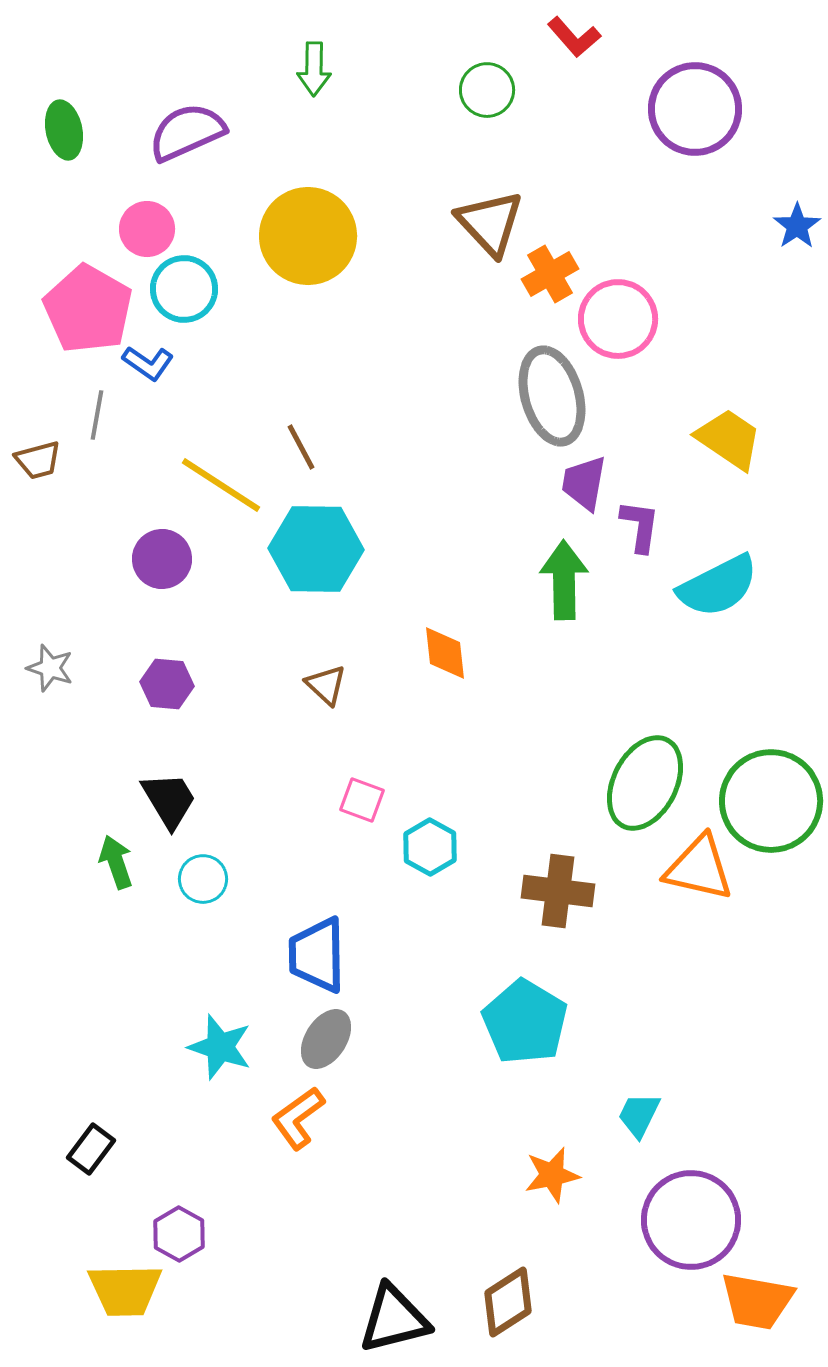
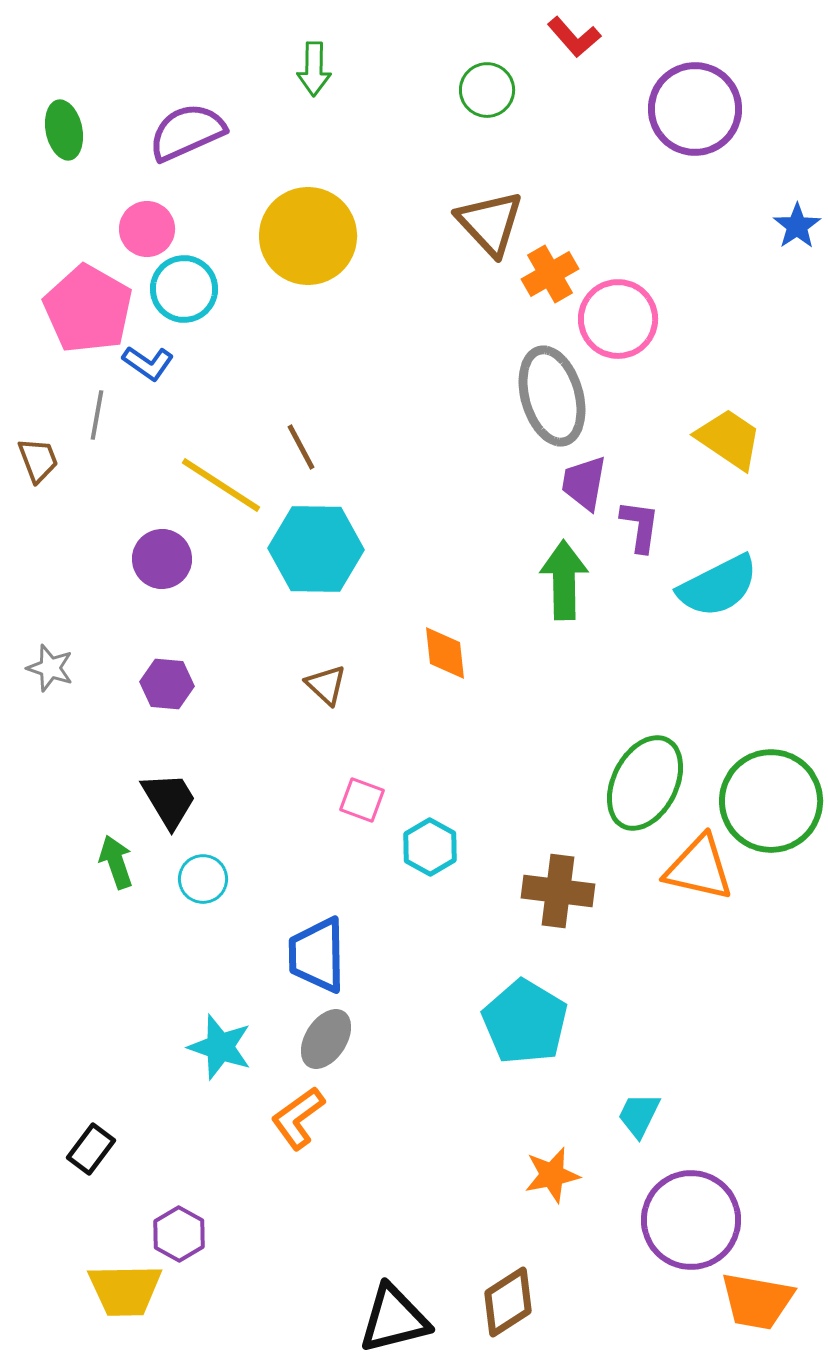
brown trapezoid at (38, 460): rotated 96 degrees counterclockwise
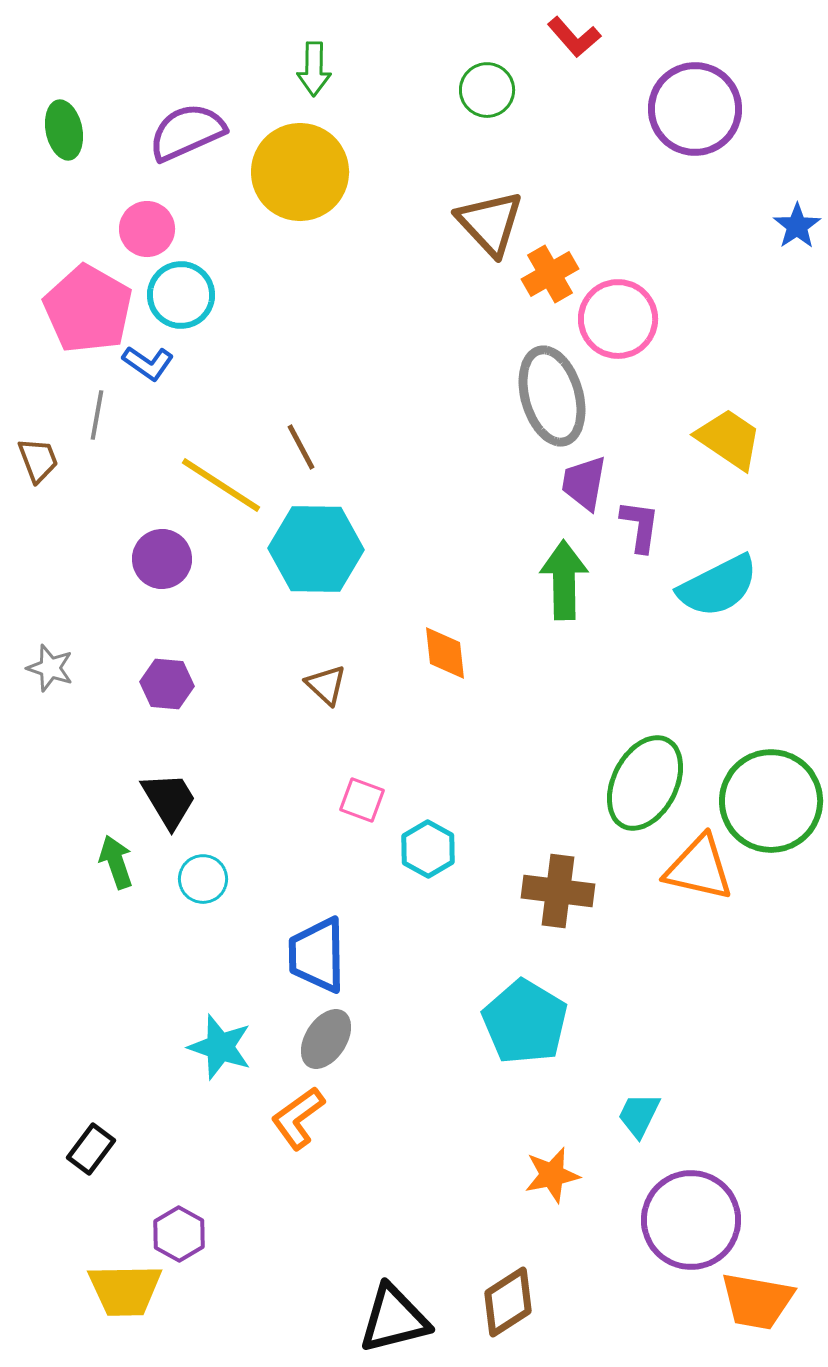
yellow circle at (308, 236): moved 8 px left, 64 px up
cyan circle at (184, 289): moved 3 px left, 6 px down
cyan hexagon at (430, 847): moved 2 px left, 2 px down
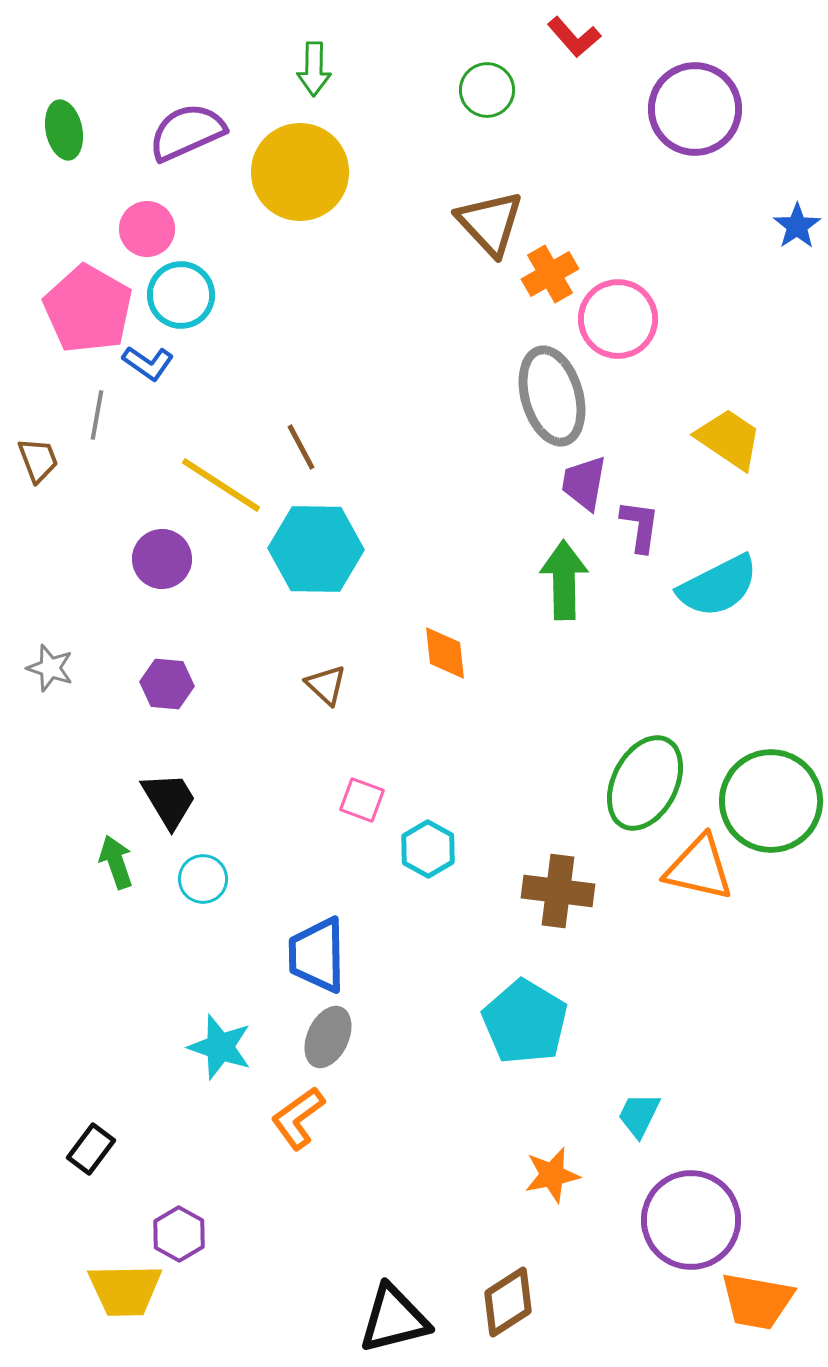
gray ellipse at (326, 1039): moved 2 px right, 2 px up; rotated 8 degrees counterclockwise
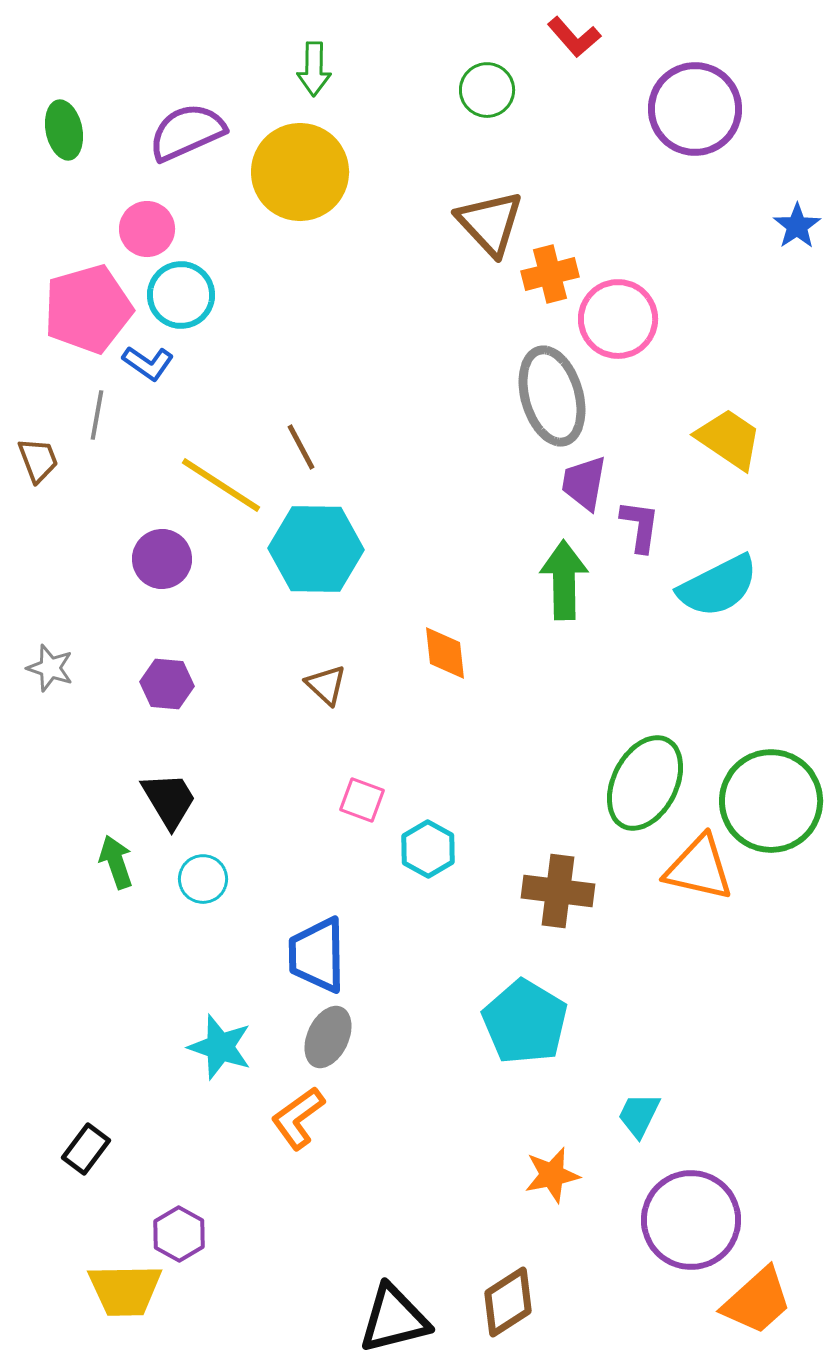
orange cross at (550, 274): rotated 16 degrees clockwise
pink pentagon at (88, 309): rotated 26 degrees clockwise
black rectangle at (91, 1149): moved 5 px left
orange trapezoid at (757, 1301): rotated 52 degrees counterclockwise
